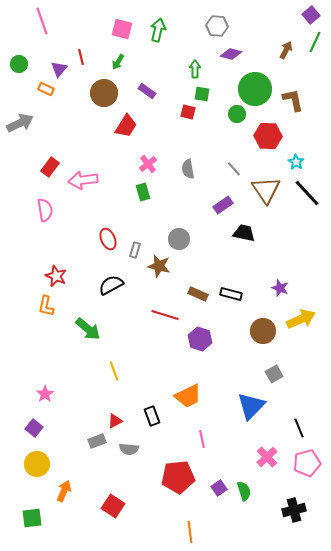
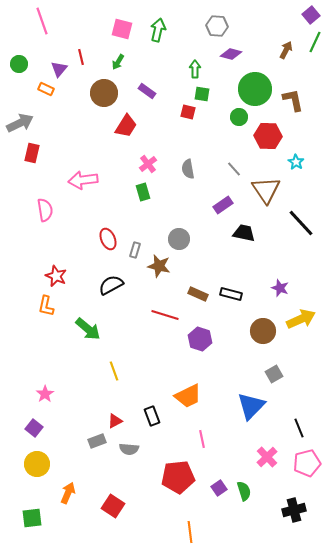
green circle at (237, 114): moved 2 px right, 3 px down
red rectangle at (50, 167): moved 18 px left, 14 px up; rotated 24 degrees counterclockwise
black line at (307, 193): moved 6 px left, 30 px down
orange arrow at (64, 491): moved 4 px right, 2 px down
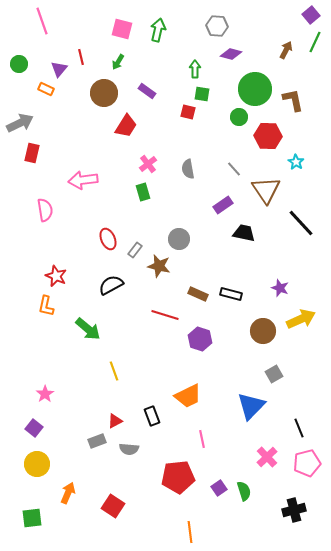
gray rectangle at (135, 250): rotated 21 degrees clockwise
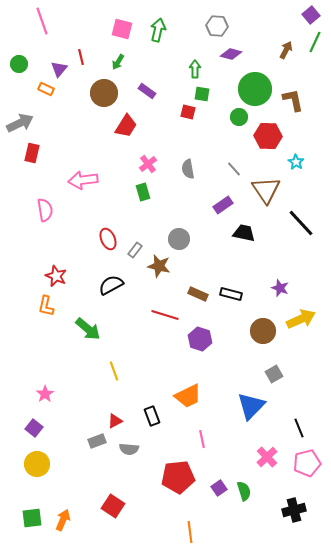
orange arrow at (68, 493): moved 5 px left, 27 px down
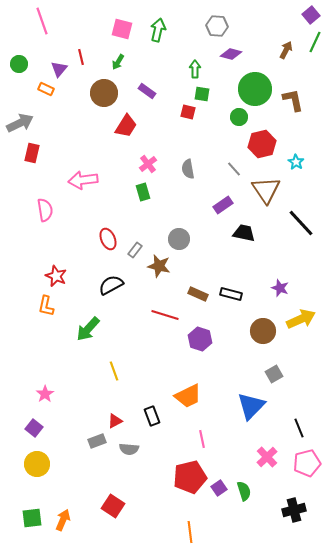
red hexagon at (268, 136): moved 6 px left, 8 px down; rotated 16 degrees counterclockwise
green arrow at (88, 329): rotated 92 degrees clockwise
red pentagon at (178, 477): moved 12 px right; rotated 8 degrees counterclockwise
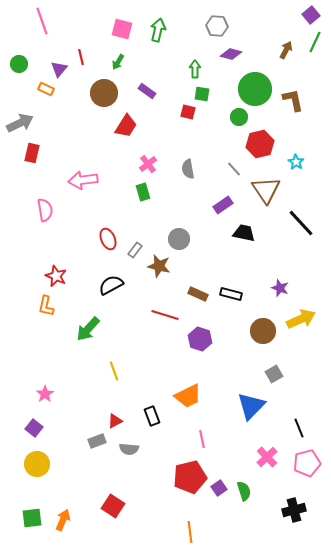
red hexagon at (262, 144): moved 2 px left
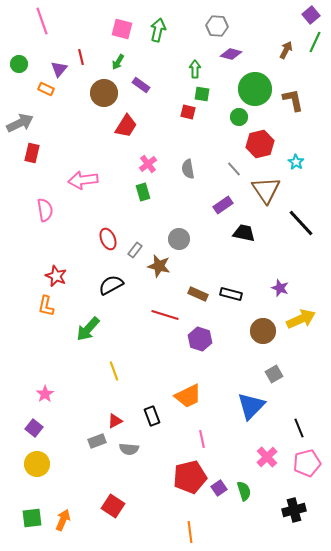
purple rectangle at (147, 91): moved 6 px left, 6 px up
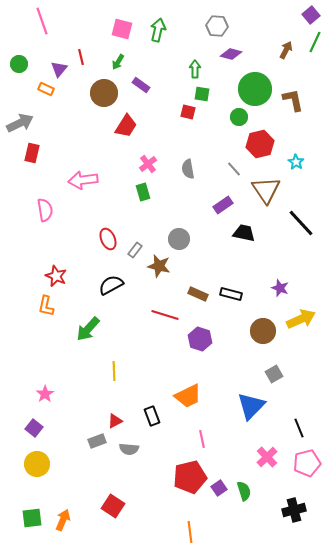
yellow line at (114, 371): rotated 18 degrees clockwise
